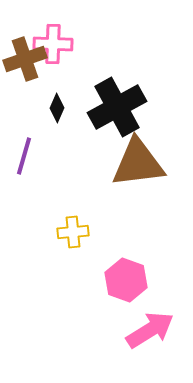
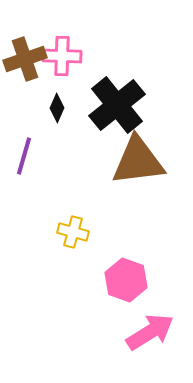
pink cross: moved 9 px right, 12 px down
black cross: moved 2 px up; rotated 10 degrees counterclockwise
brown triangle: moved 2 px up
yellow cross: rotated 20 degrees clockwise
pink arrow: moved 2 px down
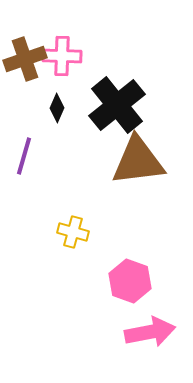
pink hexagon: moved 4 px right, 1 px down
pink arrow: rotated 21 degrees clockwise
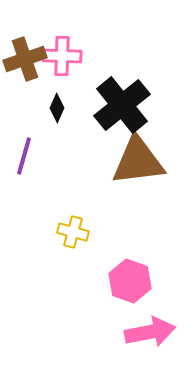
black cross: moved 5 px right
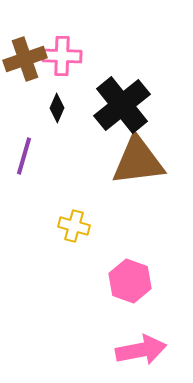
yellow cross: moved 1 px right, 6 px up
pink arrow: moved 9 px left, 18 px down
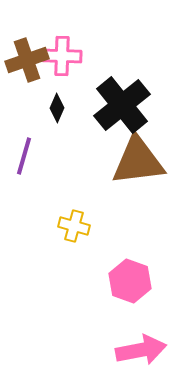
brown cross: moved 2 px right, 1 px down
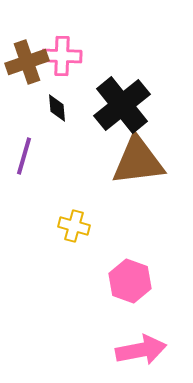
brown cross: moved 2 px down
black diamond: rotated 28 degrees counterclockwise
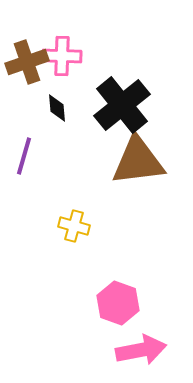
pink hexagon: moved 12 px left, 22 px down
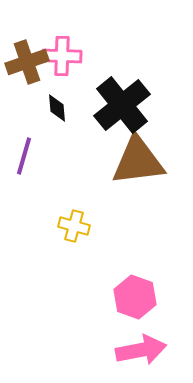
pink hexagon: moved 17 px right, 6 px up
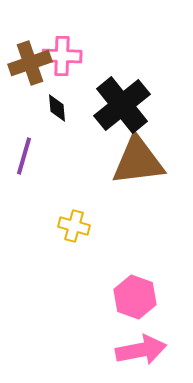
brown cross: moved 3 px right, 1 px down
